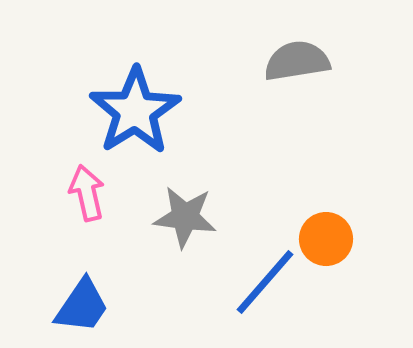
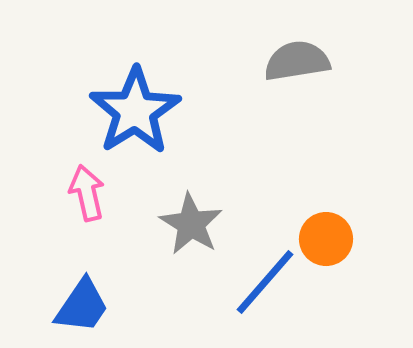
gray star: moved 6 px right, 7 px down; rotated 24 degrees clockwise
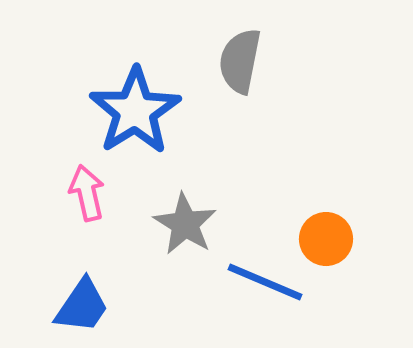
gray semicircle: moved 57 px left; rotated 70 degrees counterclockwise
gray star: moved 6 px left
blue line: rotated 72 degrees clockwise
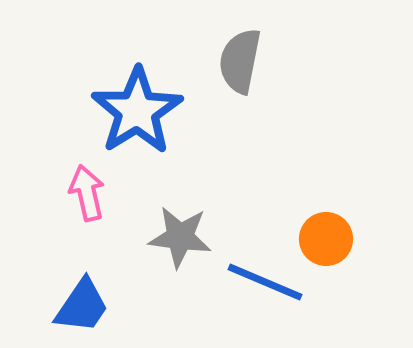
blue star: moved 2 px right
gray star: moved 5 px left, 13 px down; rotated 24 degrees counterclockwise
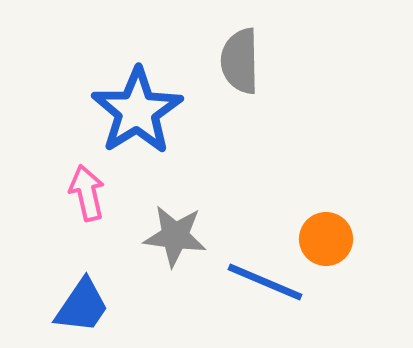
gray semicircle: rotated 12 degrees counterclockwise
gray star: moved 5 px left, 1 px up
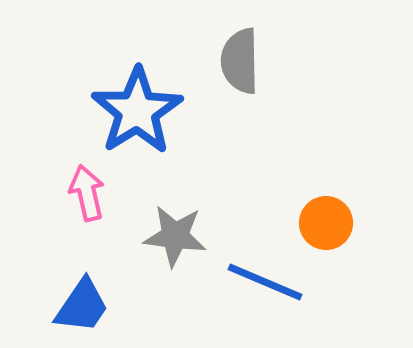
orange circle: moved 16 px up
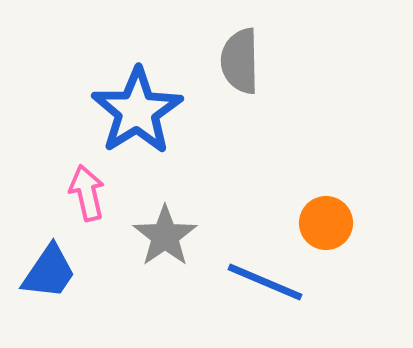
gray star: moved 10 px left; rotated 30 degrees clockwise
blue trapezoid: moved 33 px left, 34 px up
